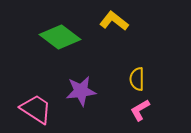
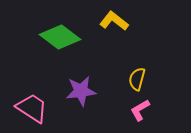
yellow semicircle: rotated 15 degrees clockwise
pink trapezoid: moved 4 px left, 1 px up
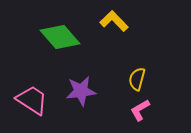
yellow L-shape: rotated 8 degrees clockwise
green diamond: rotated 12 degrees clockwise
pink trapezoid: moved 8 px up
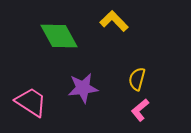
green diamond: moved 1 px left, 1 px up; rotated 12 degrees clockwise
purple star: moved 2 px right, 3 px up
pink trapezoid: moved 1 px left, 2 px down
pink L-shape: rotated 10 degrees counterclockwise
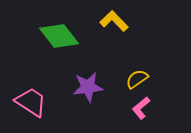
green diamond: rotated 9 degrees counterclockwise
yellow semicircle: rotated 40 degrees clockwise
purple star: moved 5 px right, 1 px up
pink L-shape: moved 1 px right, 2 px up
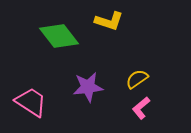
yellow L-shape: moved 5 px left; rotated 152 degrees clockwise
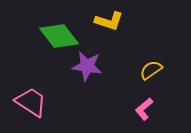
yellow semicircle: moved 14 px right, 9 px up
purple star: moved 1 px left, 21 px up; rotated 16 degrees clockwise
pink L-shape: moved 3 px right, 1 px down
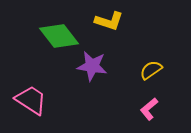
purple star: moved 5 px right
pink trapezoid: moved 2 px up
pink L-shape: moved 5 px right
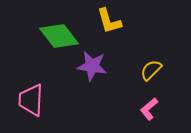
yellow L-shape: rotated 56 degrees clockwise
yellow semicircle: rotated 10 degrees counterclockwise
pink trapezoid: rotated 120 degrees counterclockwise
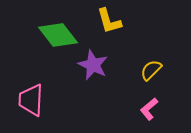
green diamond: moved 1 px left, 1 px up
purple star: moved 1 px right, 1 px up; rotated 16 degrees clockwise
